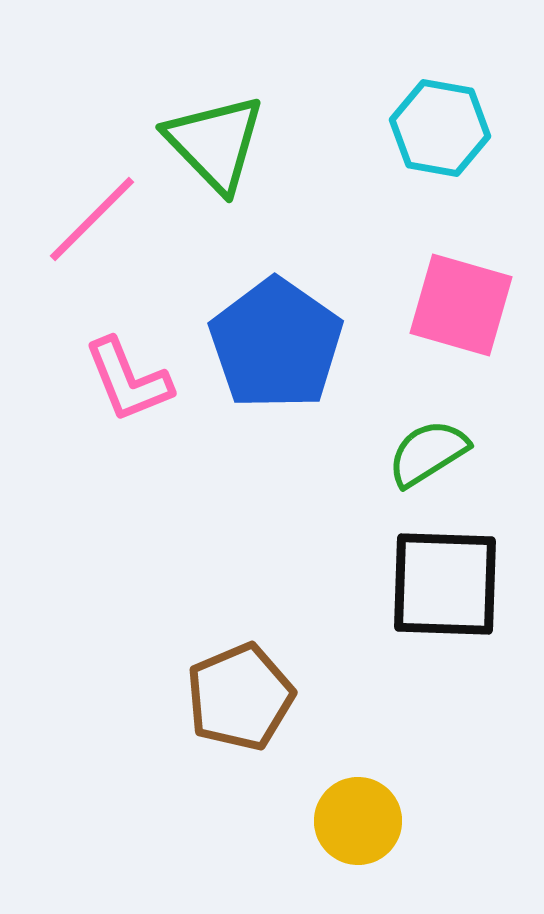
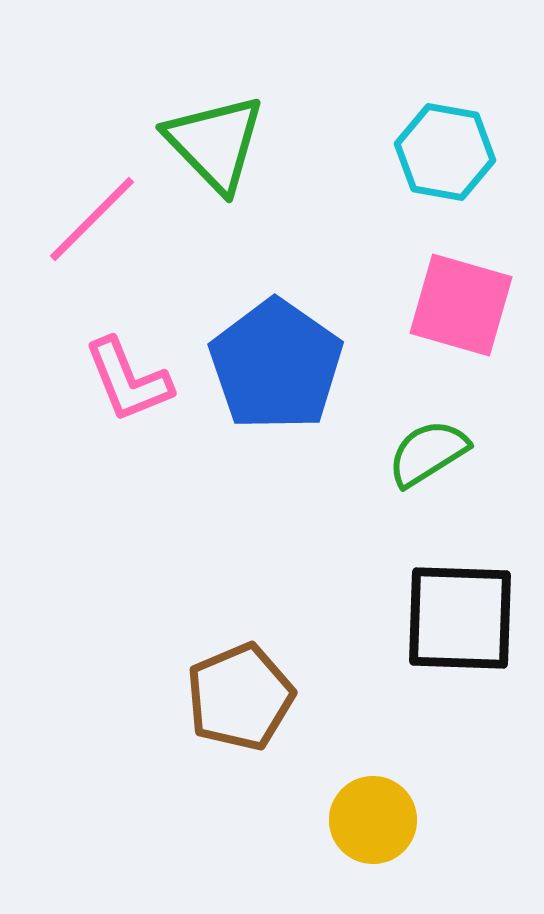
cyan hexagon: moved 5 px right, 24 px down
blue pentagon: moved 21 px down
black square: moved 15 px right, 34 px down
yellow circle: moved 15 px right, 1 px up
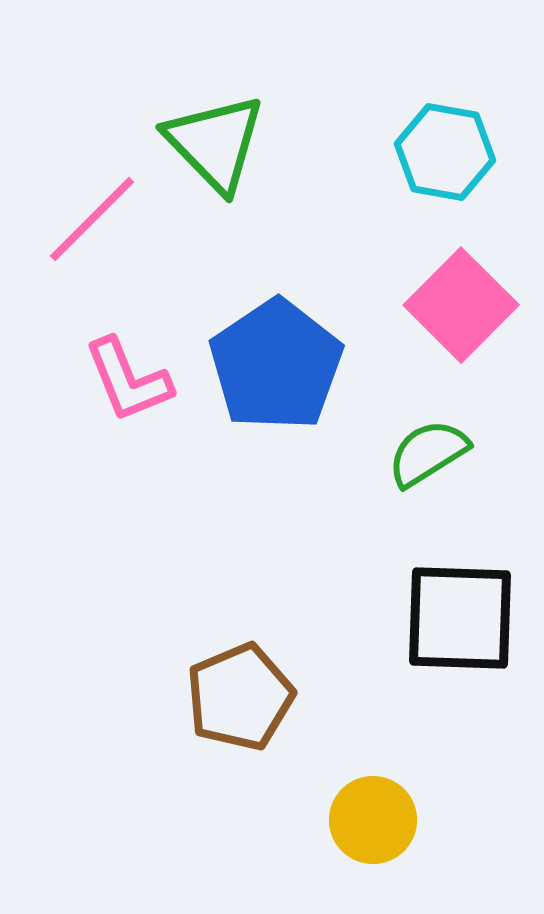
pink square: rotated 29 degrees clockwise
blue pentagon: rotated 3 degrees clockwise
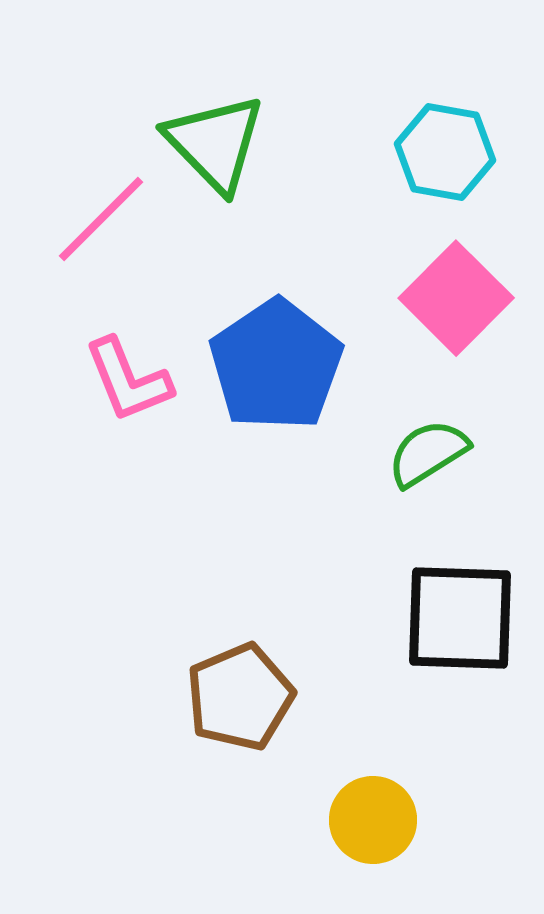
pink line: moved 9 px right
pink square: moved 5 px left, 7 px up
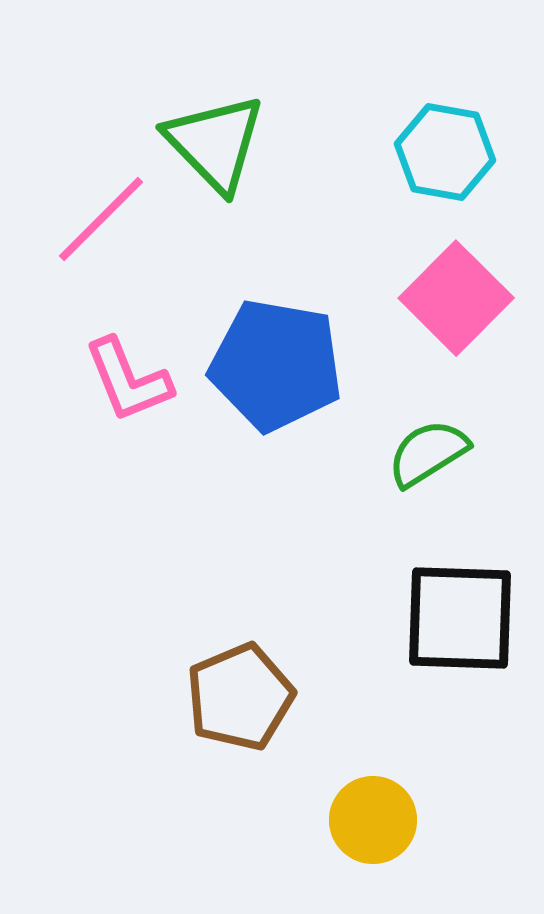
blue pentagon: rotated 28 degrees counterclockwise
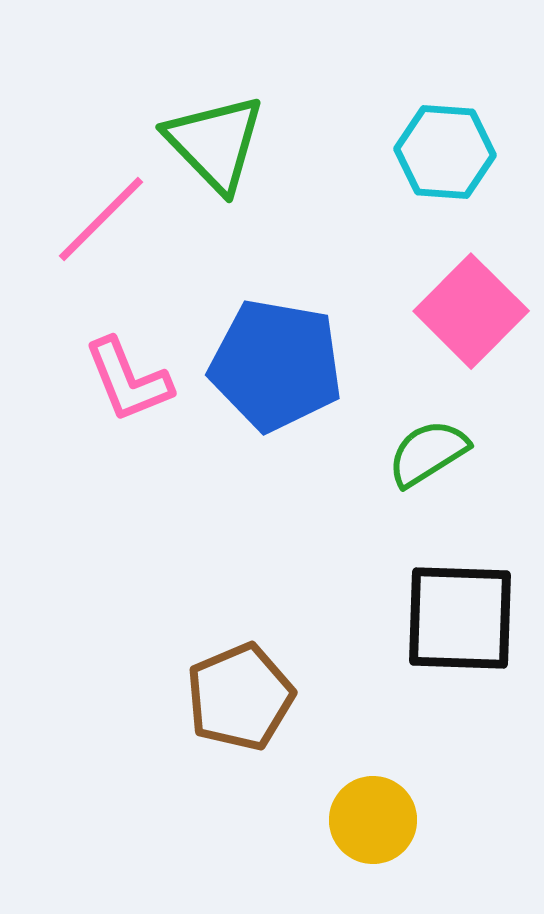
cyan hexagon: rotated 6 degrees counterclockwise
pink square: moved 15 px right, 13 px down
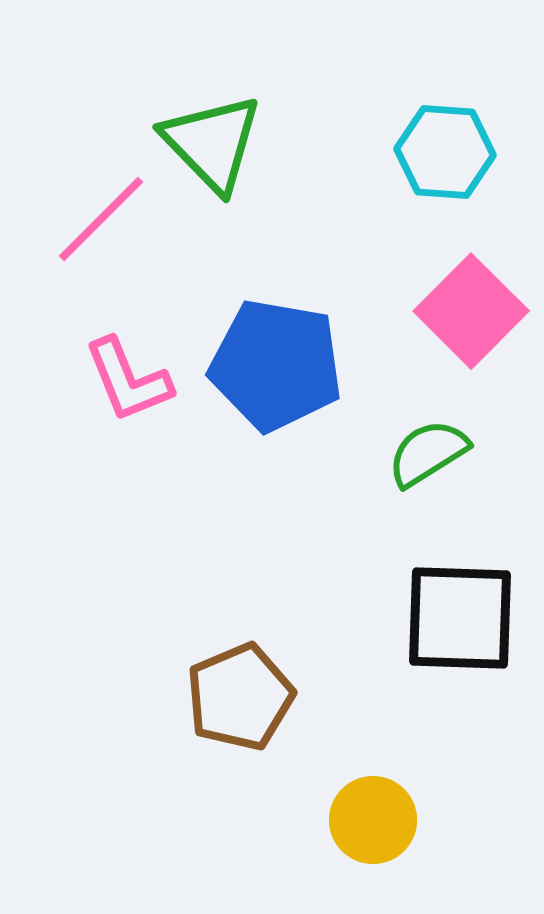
green triangle: moved 3 px left
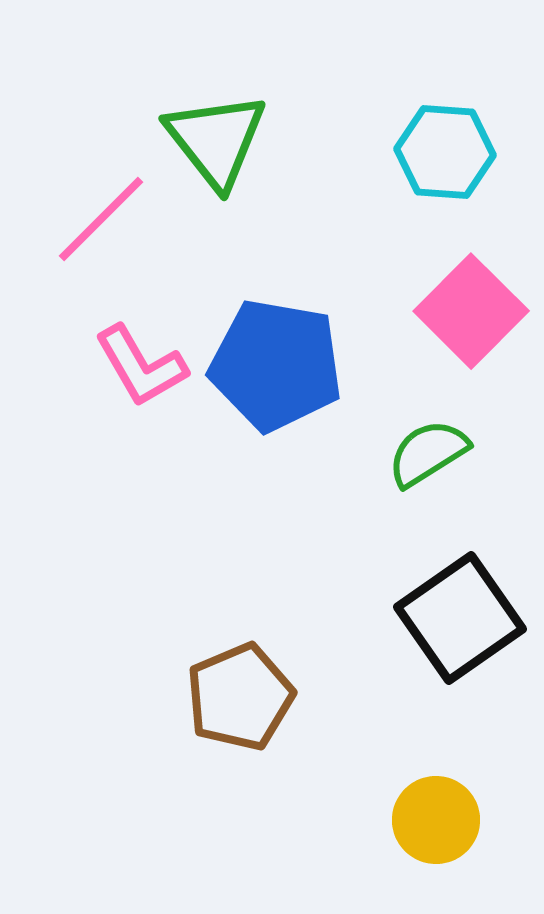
green triangle: moved 4 px right, 3 px up; rotated 6 degrees clockwise
pink L-shape: moved 13 px right, 14 px up; rotated 8 degrees counterclockwise
black square: rotated 37 degrees counterclockwise
yellow circle: moved 63 px right
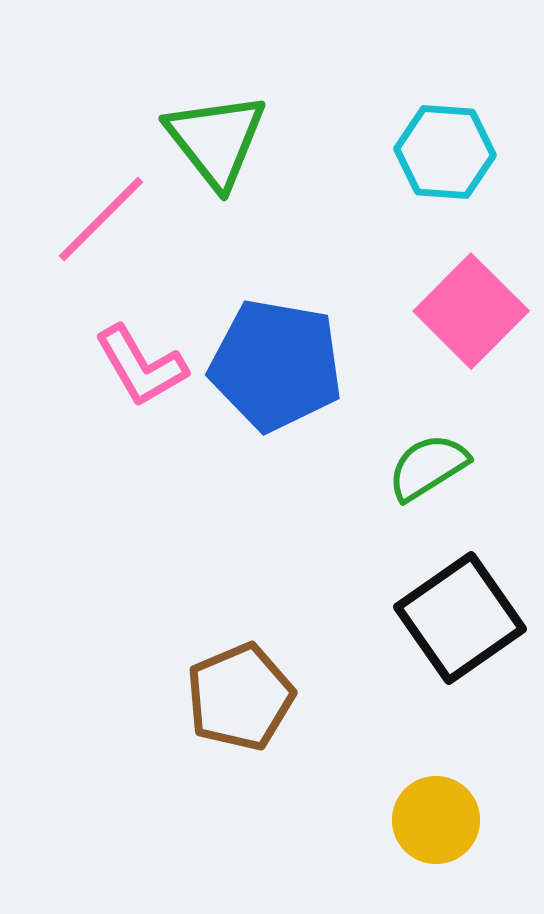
green semicircle: moved 14 px down
